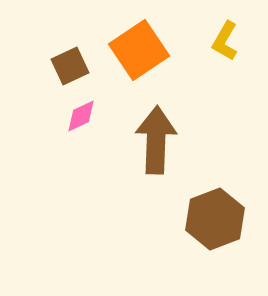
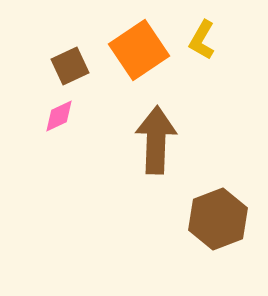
yellow L-shape: moved 23 px left, 1 px up
pink diamond: moved 22 px left
brown hexagon: moved 3 px right
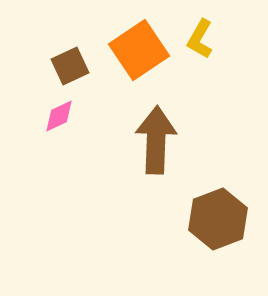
yellow L-shape: moved 2 px left, 1 px up
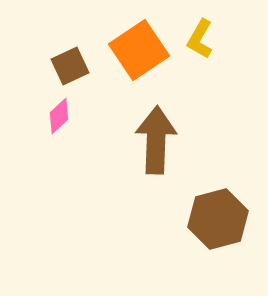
pink diamond: rotated 18 degrees counterclockwise
brown hexagon: rotated 6 degrees clockwise
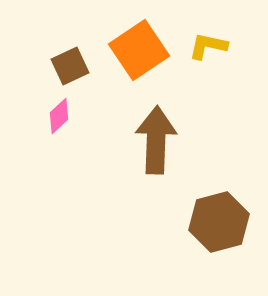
yellow L-shape: moved 8 px right, 7 px down; rotated 72 degrees clockwise
brown hexagon: moved 1 px right, 3 px down
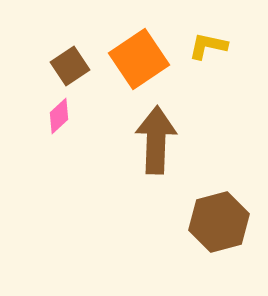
orange square: moved 9 px down
brown square: rotated 9 degrees counterclockwise
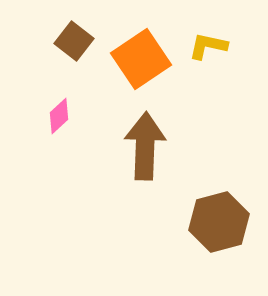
orange square: moved 2 px right
brown square: moved 4 px right, 25 px up; rotated 18 degrees counterclockwise
brown arrow: moved 11 px left, 6 px down
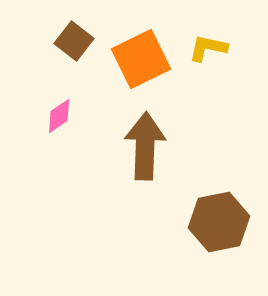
yellow L-shape: moved 2 px down
orange square: rotated 8 degrees clockwise
pink diamond: rotated 9 degrees clockwise
brown hexagon: rotated 4 degrees clockwise
